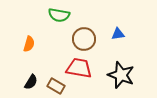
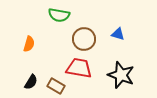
blue triangle: rotated 24 degrees clockwise
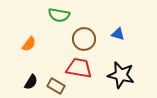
orange semicircle: rotated 21 degrees clockwise
black star: rotated 8 degrees counterclockwise
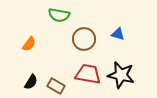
red trapezoid: moved 9 px right, 6 px down
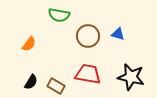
brown circle: moved 4 px right, 3 px up
black star: moved 10 px right, 2 px down
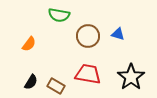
black star: rotated 24 degrees clockwise
